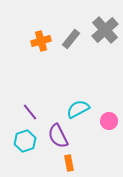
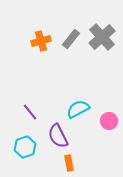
gray cross: moved 3 px left, 7 px down
cyan hexagon: moved 6 px down
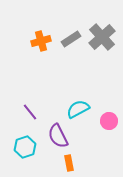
gray rectangle: rotated 18 degrees clockwise
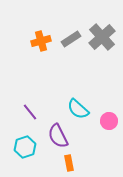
cyan semicircle: rotated 110 degrees counterclockwise
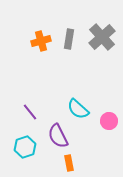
gray rectangle: moved 2 px left; rotated 48 degrees counterclockwise
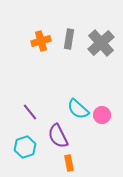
gray cross: moved 1 px left, 6 px down
pink circle: moved 7 px left, 6 px up
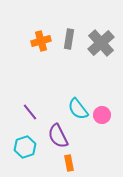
cyan semicircle: rotated 10 degrees clockwise
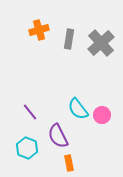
orange cross: moved 2 px left, 11 px up
cyan hexagon: moved 2 px right, 1 px down; rotated 20 degrees counterclockwise
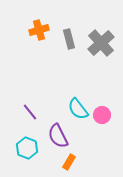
gray rectangle: rotated 24 degrees counterclockwise
orange rectangle: moved 1 px up; rotated 42 degrees clockwise
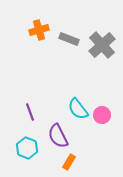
gray rectangle: rotated 54 degrees counterclockwise
gray cross: moved 1 px right, 2 px down
purple line: rotated 18 degrees clockwise
